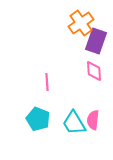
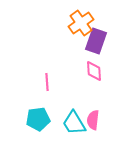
cyan pentagon: rotated 30 degrees counterclockwise
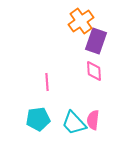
orange cross: moved 2 px up
cyan trapezoid: rotated 12 degrees counterclockwise
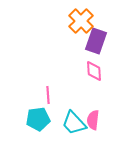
orange cross: rotated 10 degrees counterclockwise
pink line: moved 1 px right, 13 px down
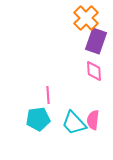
orange cross: moved 5 px right, 3 px up
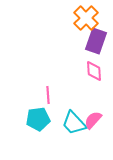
pink semicircle: rotated 36 degrees clockwise
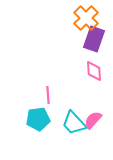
purple rectangle: moved 2 px left, 2 px up
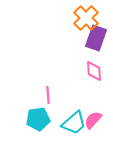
purple rectangle: moved 2 px right, 1 px up
cyan trapezoid: rotated 88 degrees counterclockwise
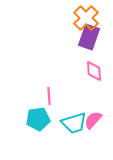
purple rectangle: moved 7 px left, 1 px up
pink line: moved 1 px right, 1 px down
cyan trapezoid: rotated 24 degrees clockwise
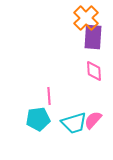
purple rectangle: moved 4 px right; rotated 15 degrees counterclockwise
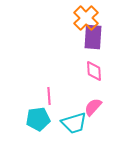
pink semicircle: moved 13 px up
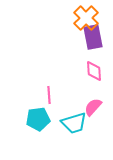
purple rectangle: rotated 15 degrees counterclockwise
pink line: moved 1 px up
